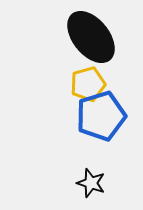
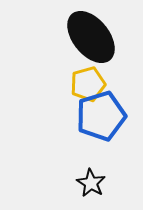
black star: rotated 12 degrees clockwise
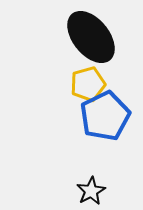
blue pentagon: moved 4 px right; rotated 9 degrees counterclockwise
black star: moved 8 px down; rotated 12 degrees clockwise
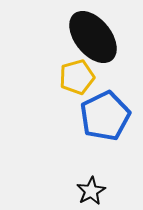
black ellipse: moved 2 px right
yellow pentagon: moved 11 px left, 7 px up
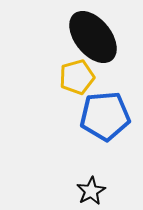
blue pentagon: rotated 21 degrees clockwise
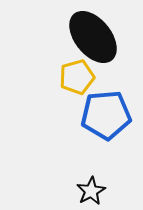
blue pentagon: moved 1 px right, 1 px up
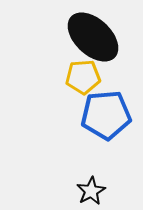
black ellipse: rotated 8 degrees counterclockwise
yellow pentagon: moved 6 px right; rotated 12 degrees clockwise
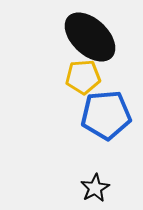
black ellipse: moved 3 px left
black star: moved 4 px right, 3 px up
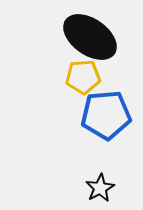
black ellipse: rotated 8 degrees counterclockwise
black star: moved 5 px right
